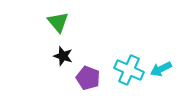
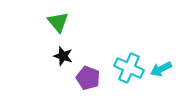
cyan cross: moved 2 px up
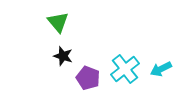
cyan cross: moved 4 px left, 1 px down; rotated 28 degrees clockwise
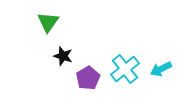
green triangle: moved 10 px left; rotated 15 degrees clockwise
purple pentagon: rotated 20 degrees clockwise
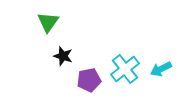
purple pentagon: moved 1 px right, 2 px down; rotated 20 degrees clockwise
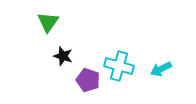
cyan cross: moved 6 px left, 3 px up; rotated 36 degrees counterclockwise
purple pentagon: moved 1 px left; rotated 30 degrees clockwise
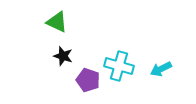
green triangle: moved 9 px right; rotated 40 degrees counterclockwise
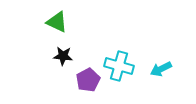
black star: rotated 12 degrees counterclockwise
purple pentagon: rotated 25 degrees clockwise
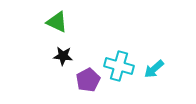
cyan arrow: moved 7 px left; rotated 15 degrees counterclockwise
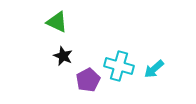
black star: rotated 18 degrees clockwise
